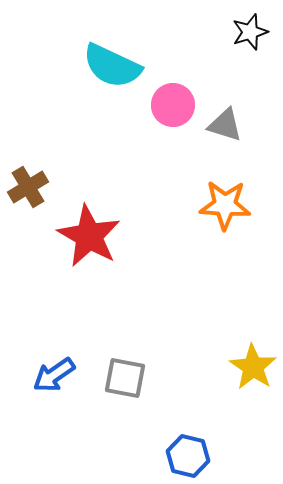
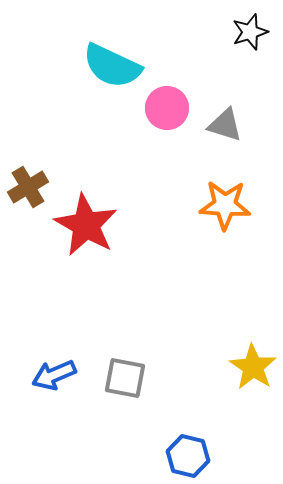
pink circle: moved 6 px left, 3 px down
red star: moved 3 px left, 11 px up
blue arrow: rotated 12 degrees clockwise
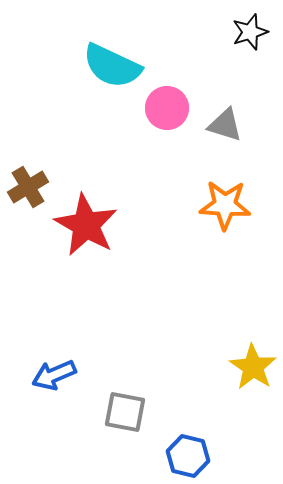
gray square: moved 34 px down
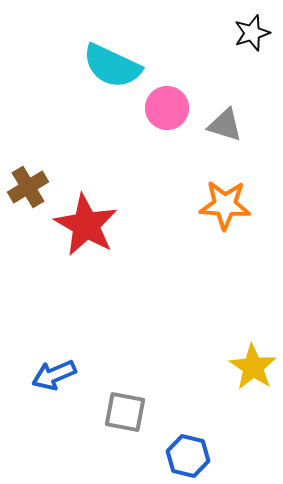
black star: moved 2 px right, 1 px down
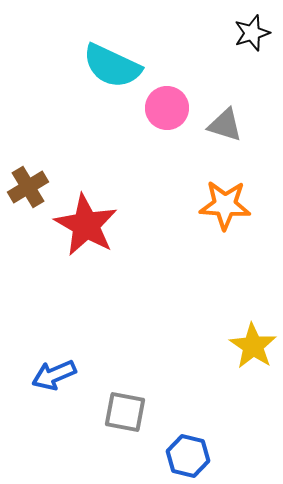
yellow star: moved 21 px up
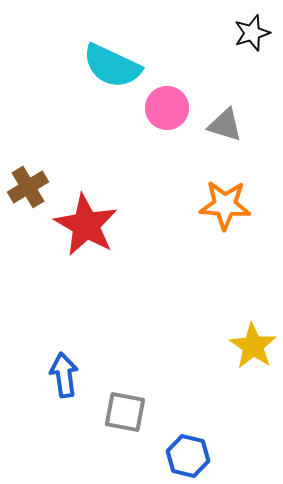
blue arrow: moved 10 px right; rotated 105 degrees clockwise
